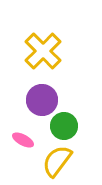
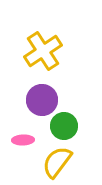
yellow cross: rotated 12 degrees clockwise
pink ellipse: rotated 30 degrees counterclockwise
yellow semicircle: moved 1 px down
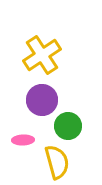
yellow cross: moved 1 px left, 4 px down
green circle: moved 4 px right
yellow semicircle: rotated 128 degrees clockwise
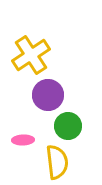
yellow cross: moved 11 px left
purple circle: moved 6 px right, 5 px up
yellow semicircle: rotated 8 degrees clockwise
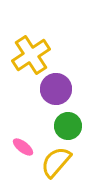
purple circle: moved 8 px right, 6 px up
pink ellipse: moved 7 px down; rotated 40 degrees clockwise
yellow semicircle: moved 1 px left; rotated 132 degrees counterclockwise
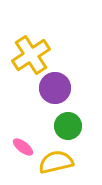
purple circle: moved 1 px left, 1 px up
yellow semicircle: rotated 36 degrees clockwise
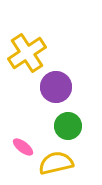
yellow cross: moved 4 px left, 2 px up
purple circle: moved 1 px right, 1 px up
yellow semicircle: moved 1 px down
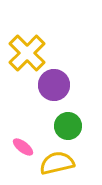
yellow cross: rotated 12 degrees counterclockwise
purple circle: moved 2 px left, 2 px up
yellow semicircle: moved 1 px right
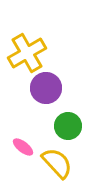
yellow cross: rotated 15 degrees clockwise
purple circle: moved 8 px left, 3 px down
yellow semicircle: rotated 60 degrees clockwise
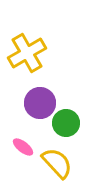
purple circle: moved 6 px left, 15 px down
green circle: moved 2 px left, 3 px up
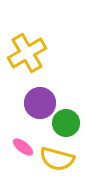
yellow semicircle: moved 4 px up; rotated 148 degrees clockwise
